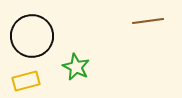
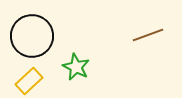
brown line: moved 14 px down; rotated 12 degrees counterclockwise
yellow rectangle: moved 3 px right; rotated 28 degrees counterclockwise
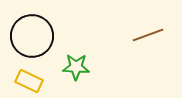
green star: rotated 24 degrees counterclockwise
yellow rectangle: rotated 68 degrees clockwise
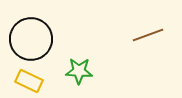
black circle: moved 1 px left, 3 px down
green star: moved 3 px right, 4 px down
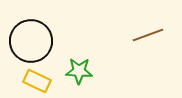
black circle: moved 2 px down
yellow rectangle: moved 8 px right
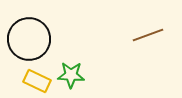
black circle: moved 2 px left, 2 px up
green star: moved 8 px left, 4 px down
